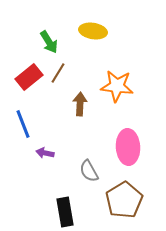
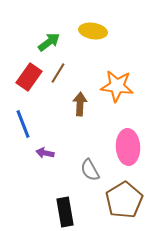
green arrow: rotated 95 degrees counterclockwise
red rectangle: rotated 16 degrees counterclockwise
gray semicircle: moved 1 px right, 1 px up
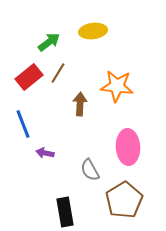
yellow ellipse: rotated 16 degrees counterclockwise
red rectangle: rotated 16 degrees clockwise
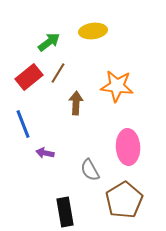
brown arrow: moved 4 px left, 1 px up
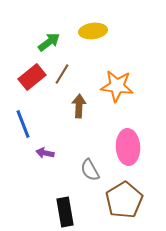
brown line: moved 4 px right, 1 px down
red rectangle: moved 3 px right
brown arrow: moved 3 px right, 3 px down
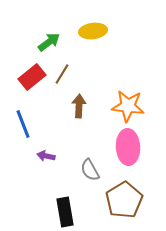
orange star: moved 11 px right, 20 px down
purple arrow: moved 1 px right, 3 px down
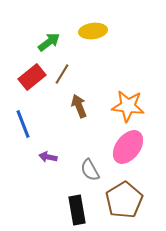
brown arrow: rotated 25 degrees counterclockwise
pink ellipse: rotated 40 degrees clockwise
purple arrow: moved 2 px right, 1 px down
black rectangle: moved 12 px right, 2 px up
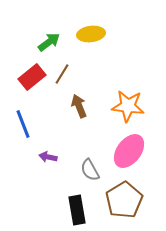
yellow ellipse: moved 2 px left, 3 px down
pink ellipse: moved 1 px right, 4 px down
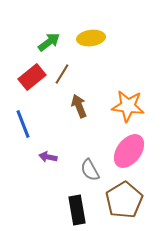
yellow ellipse: moved 4 px down
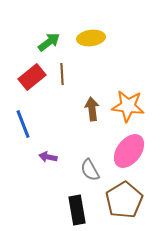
brown line: rotated 35 degrees counterclockwise
brown arrow: moved 13 px right, 3 px down; rotated 15 degrees clockwise
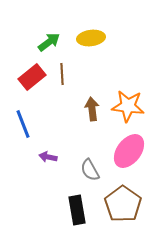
brown pentagon: moved 1 px left, 4 px down; rotated 6 degrees counterclockwise
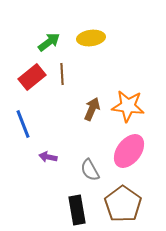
brown arrow: rotated 30 degrees clockwise
